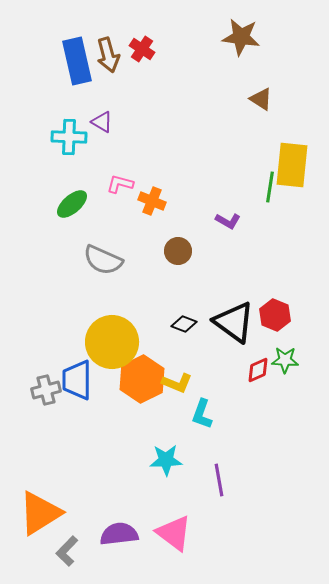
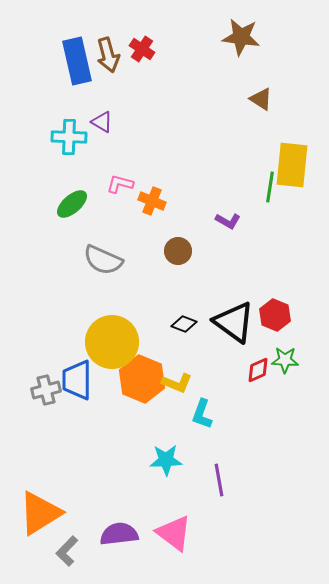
orange hexagon: rotated 12 degrees counterclockwise
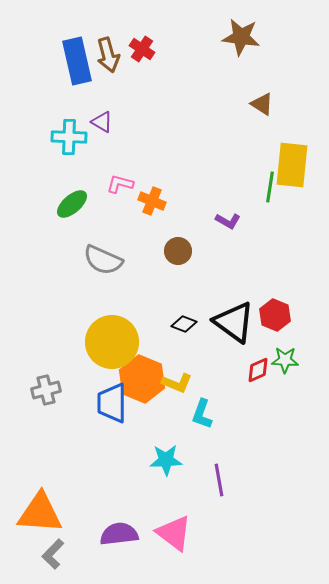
brown triangle: moved 1 px right, 5 px down
blue trapezoid: moved 35 px right, 23 px down
orange triangle: rotated 36 degrees clockwise
gray L-shape: moved 14 px left, 3 px down
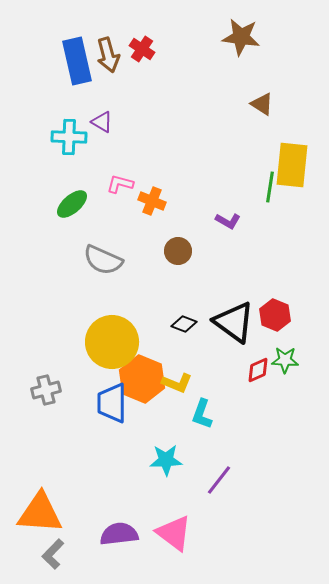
purple line: rotated 48 degrees clockwise
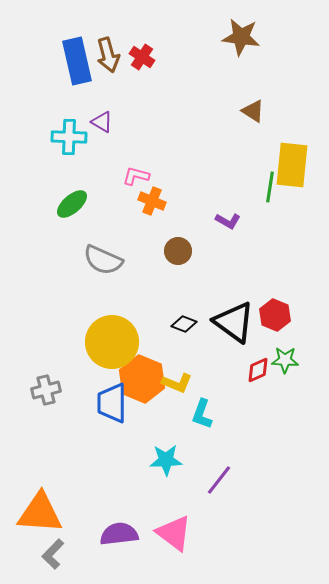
red cross: moved 8 px down
brown triangle: moved 9 px left, 7 px down
pink L-shape: moved 16 px right, 8 px up
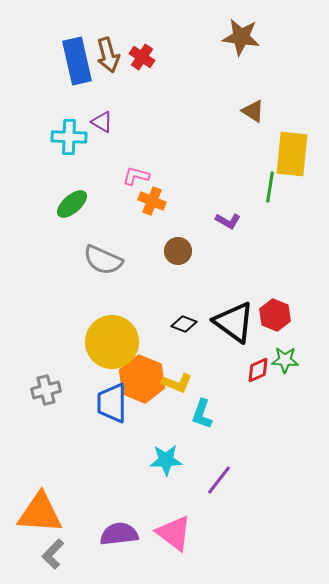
yellow rectangle: moved 11 px up
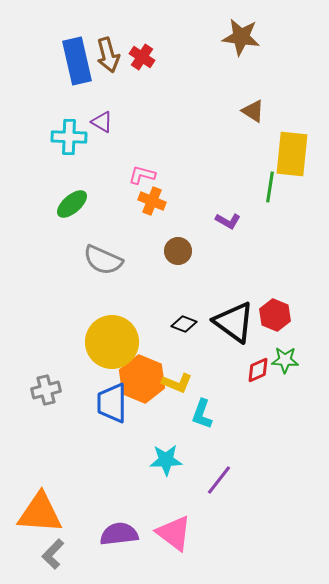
pink L-shape: moved 6 px right, 1 px up
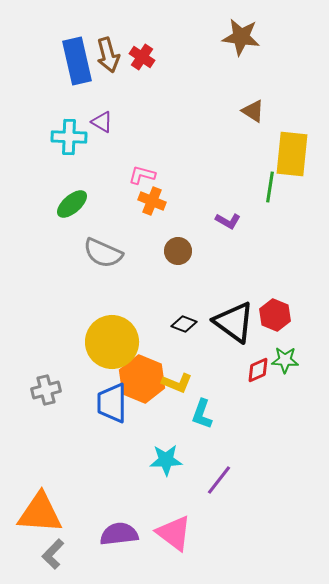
gray semicircle: moved 7 px up
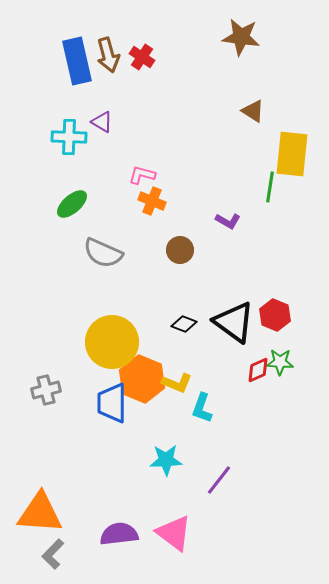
brown circle: moved 2 px right, 1 px up
green star: moved 5 px left, 2 px down
cyan L-shape: moved 6 px up
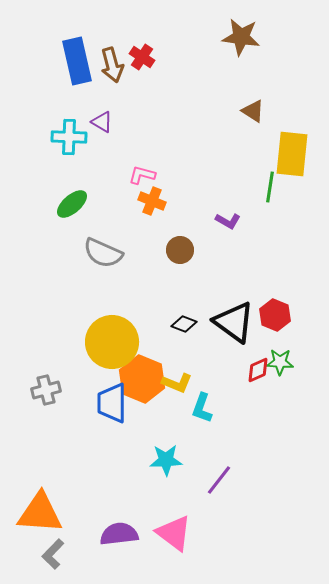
brown arrow: moved 4 px right, 10 px down
